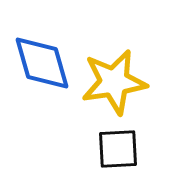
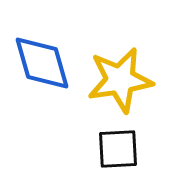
yellow star: moved 6 px right, 2 px up
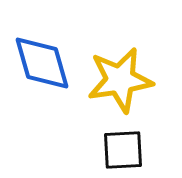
black square: moved 5 px right, 1 px down
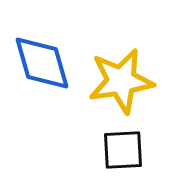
yellow star: moved 1 px right, 1 px down
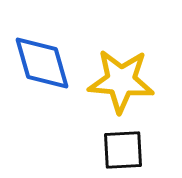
yellow star: rotated 14 degrees clockwise
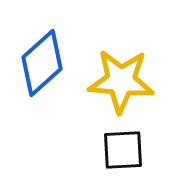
blue diamond: rotated 64 degrees clockwise
